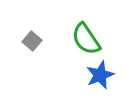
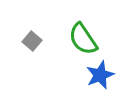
green semicircle: moved 3 px left
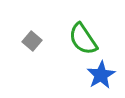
blue star: moved 1 px right; rotated 8 degrees counterclockwise
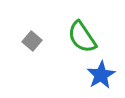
green semicircle: moved 1 px left, 2 px up
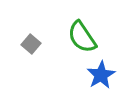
gray square: moved 1 px left, 3 px down
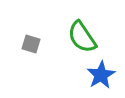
gray square: rotated 24 degrees counterclockwise
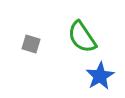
blue star: moved 1 px left, 1 px down
